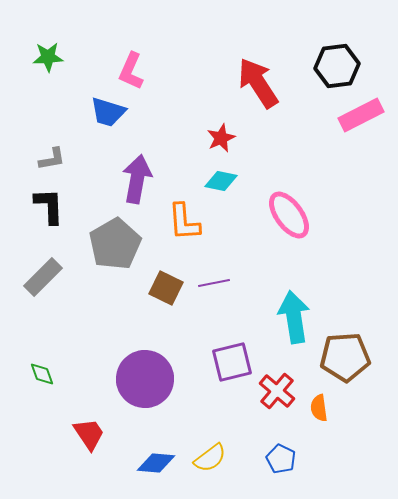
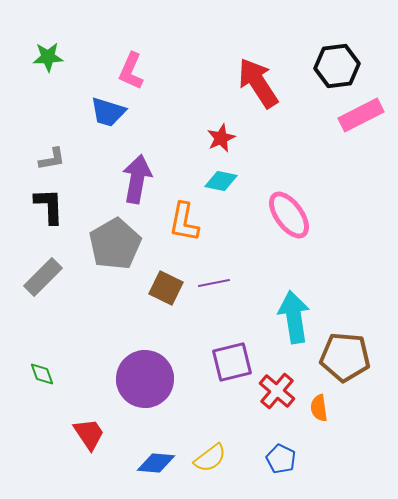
orange L-shape: rotated 15 degrees clockwise
brown pentagon: rotated 9 degrees clockwise
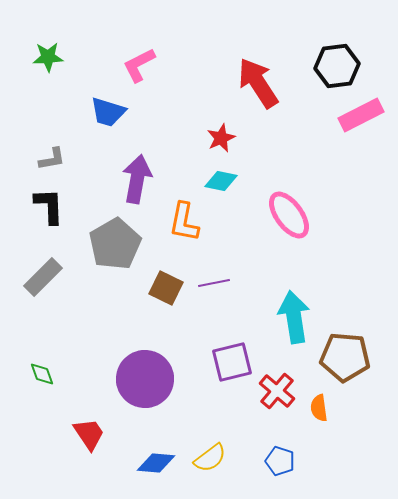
pink L-shape: moved 8 px right, 6 px up; rotated 39 degrees clockwise
blue pentagon: moved 1 px left, 2 px down; rotated 8 degrees counterclockwise
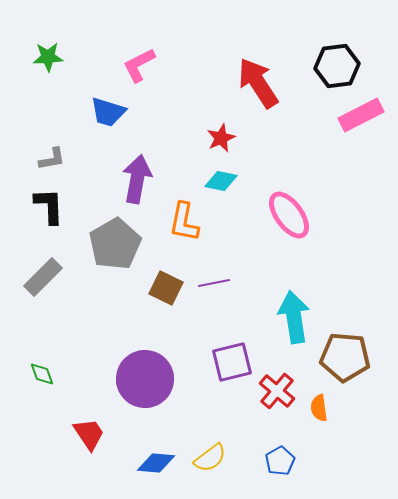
blue pentagon: rotated 24 degrees clockwise
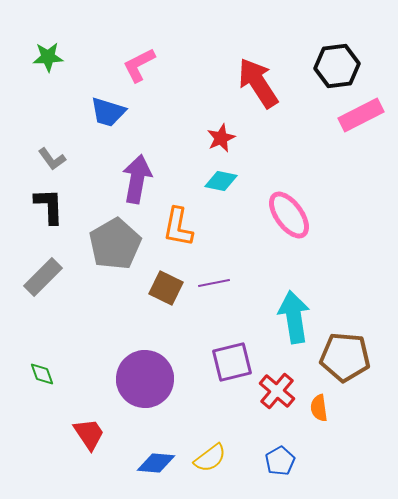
gray L-shape: rotated 64 degrees clockwise
orange L-shape: moved 6 px left, 5 px down
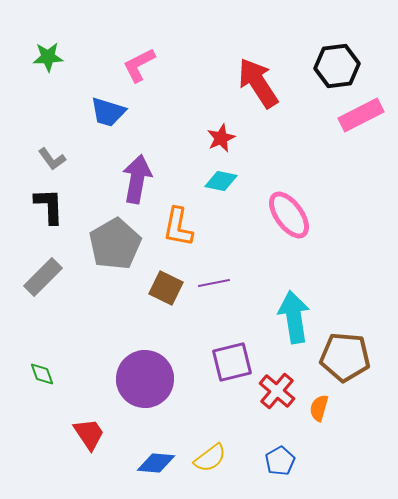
orange semicircle: rotated 24 degrees clockwise
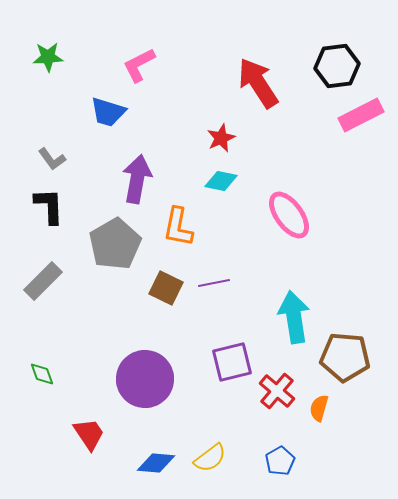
gray rectangle: moved 4 px down
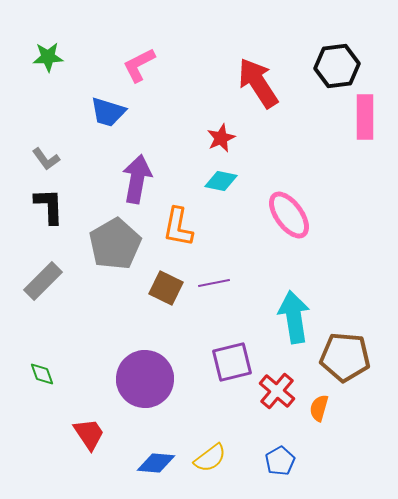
pink rectangle: moved 4 px right, 2 px down; rotated 63 degrees counterclockwise
gray L-shape: moved 6 px left
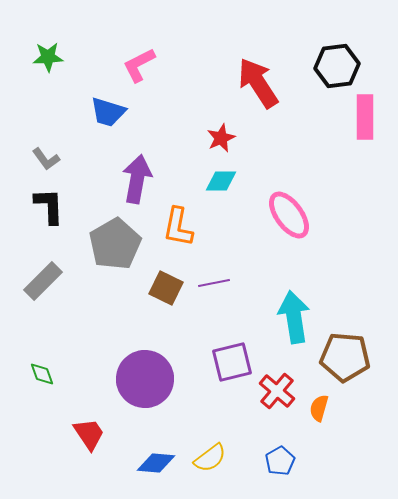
cyan diamond: rotated 12 degrees counterclockwise
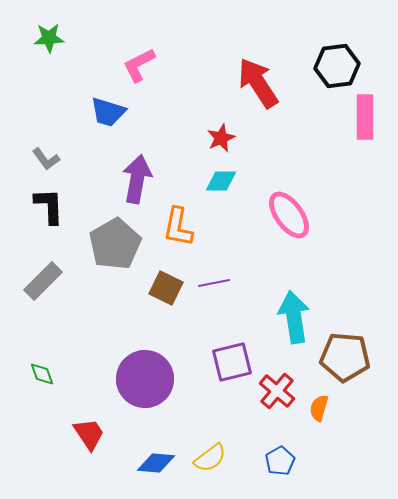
green star: moved 1 px right, 19 px up
